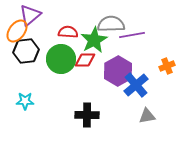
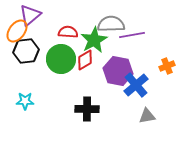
red diamond: rotated 30 degrees counterclockwise
purple hexagon: rotated 20 degrees counterclockwise
black cross: moved 6 px up
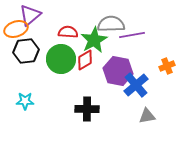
orange ellipse: moved 1 px left, 2 px up; rotated 35 degrees clockwise
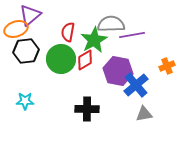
red semicircle: rotated 84 degrees counterclockwise
gray triangle: moved 3 px left, 2 px up
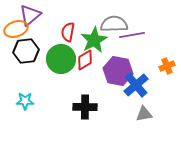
gray semicircle: moved 3 px right
black cross: moved 2 px left, 2 px up
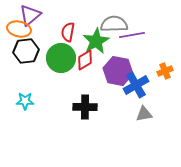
orange ellipse: moved 3 px right; rotated 30 degrees clockwise
green star: moved 2 px right, 1 px down
green circle: moved 1 px up
orange cross: moved 2 px left, 5 px down
blue cross: rotated 10 degrees clockwise
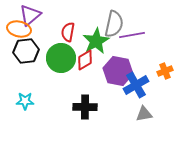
gray semicircle: rotated 104 degrees clockwise
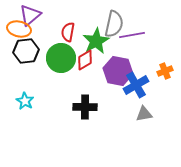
cyan star: rotated 30 degrees clockwise
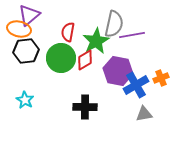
purple triangle: moved 1 px left
orange cross: moved 4 px left, 7 px down
cyan star: moved 1 px up
